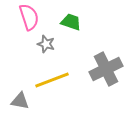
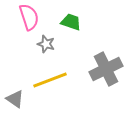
yellow line: moved 2 px left
gray triangle: moved 5 px left, 2 px up; rotated 24 degrees clockwise
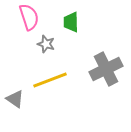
green trapezoid: rotated 110 degrees counterclockwise
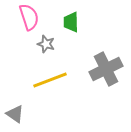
gray triangle: moved 15 px down
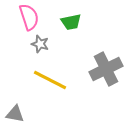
green trapezoid: rotated 100 degrees counterclockwise
gray star: moved 6 px left
yellow line: rotated 48 degrees clockwise
gray triangle: rotated 24 degrees counterclockwise
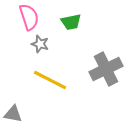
gray triangle: moved 2 px left
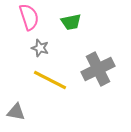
gray star: moved 4 px down
gray cross: moved 8 px left
gray triangle: moved 3 px right, 2 px up
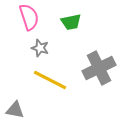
gray cross: moved 1 px right, 1 px up
gray triangle: moved 1 px left, 2 px up
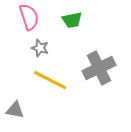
green trapezoid: moved 1 px right, 2 px up
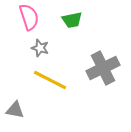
gray cross: moved 4 px right
